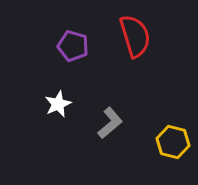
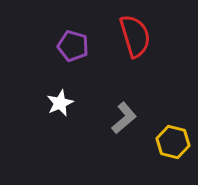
white star: moved 2 px right, 1 px up
gray L-shape: moved 14 px right, 5 px up
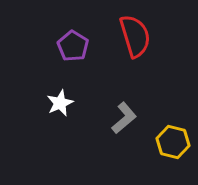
purple pentagon: rotated 16 degrees clockwise
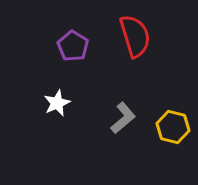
white star: moved 3 px left
gray L-shape: moved 1 px left
yellow hexagon: moved 15 px up
